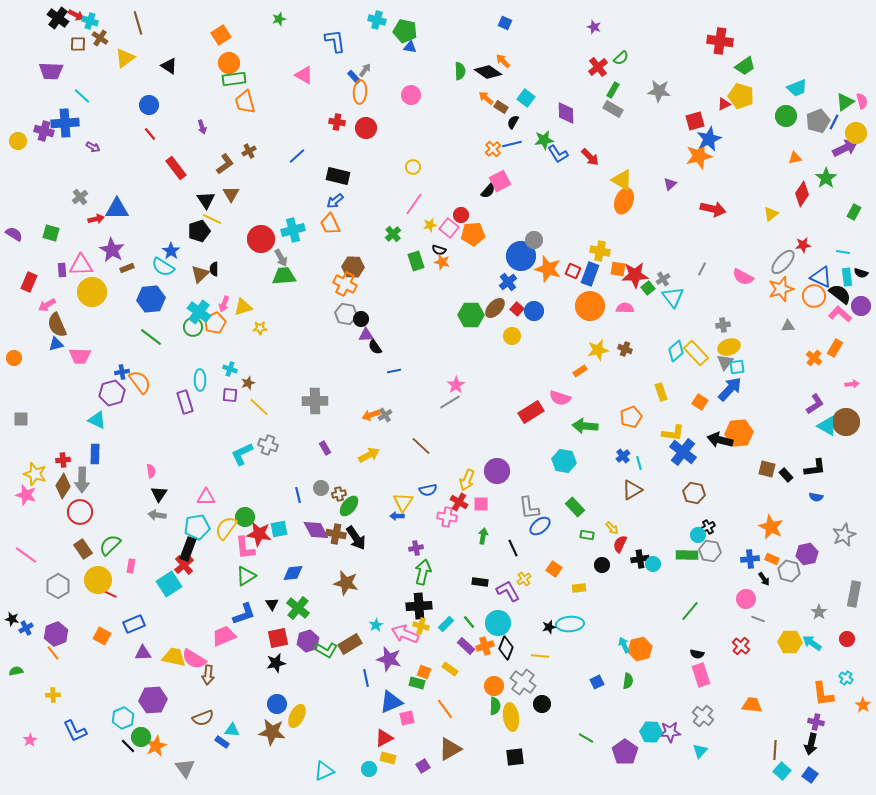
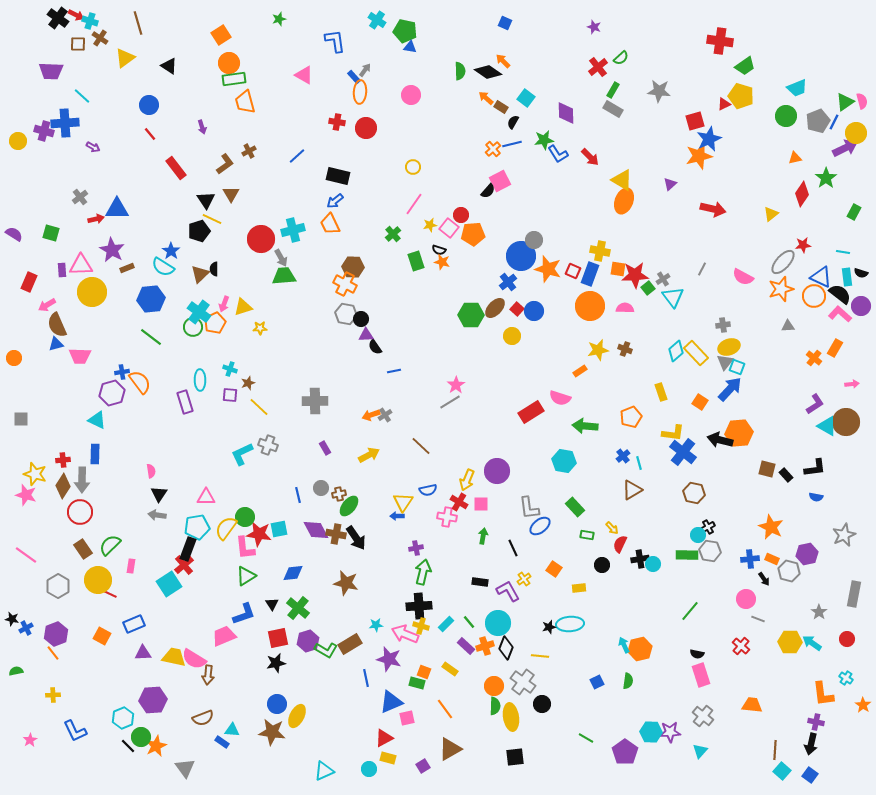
cyan cross at (377, 20): rotated 18 degrees clockwise
cyan square at (737, 367): rotated 28 degrees clockwise
cyan star at (376, 625): rotated 24 degrees clockwise
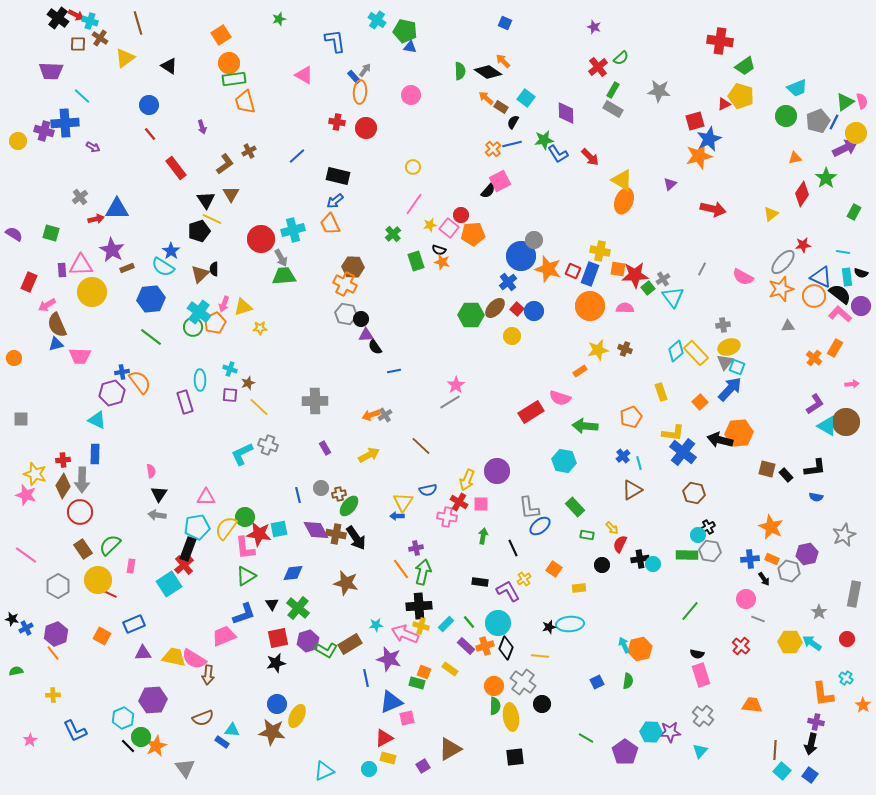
orange square at (700, 402): rotated 14 degrees clockwise
orange line at (445, 709): moved 44 px left, 140 px up
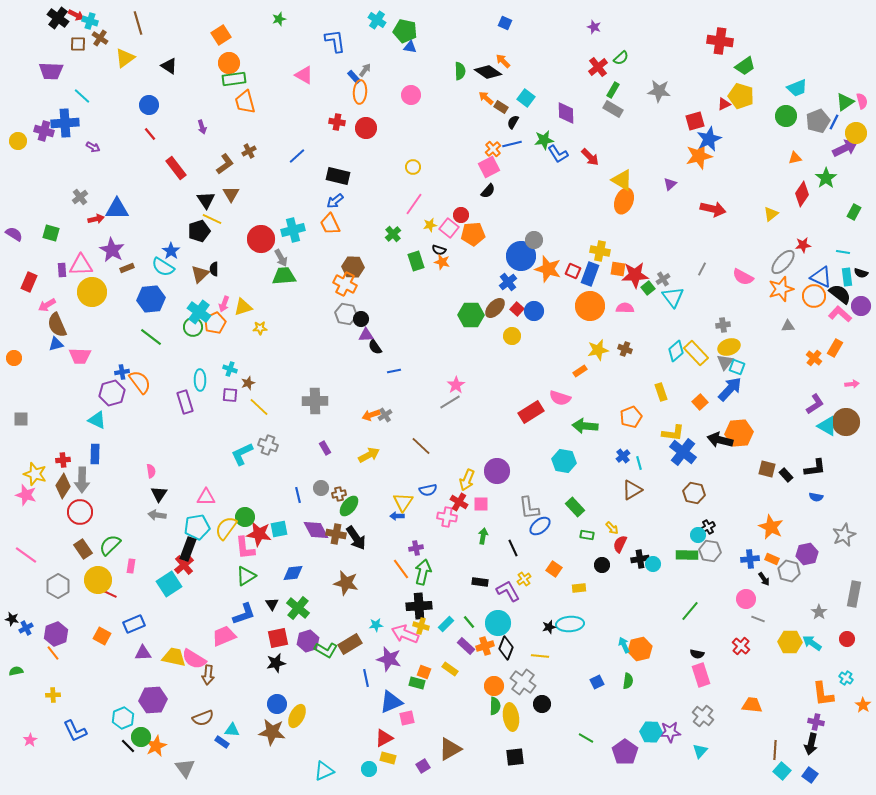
pink square at (500, 181): moved 11 px left, 14 px up
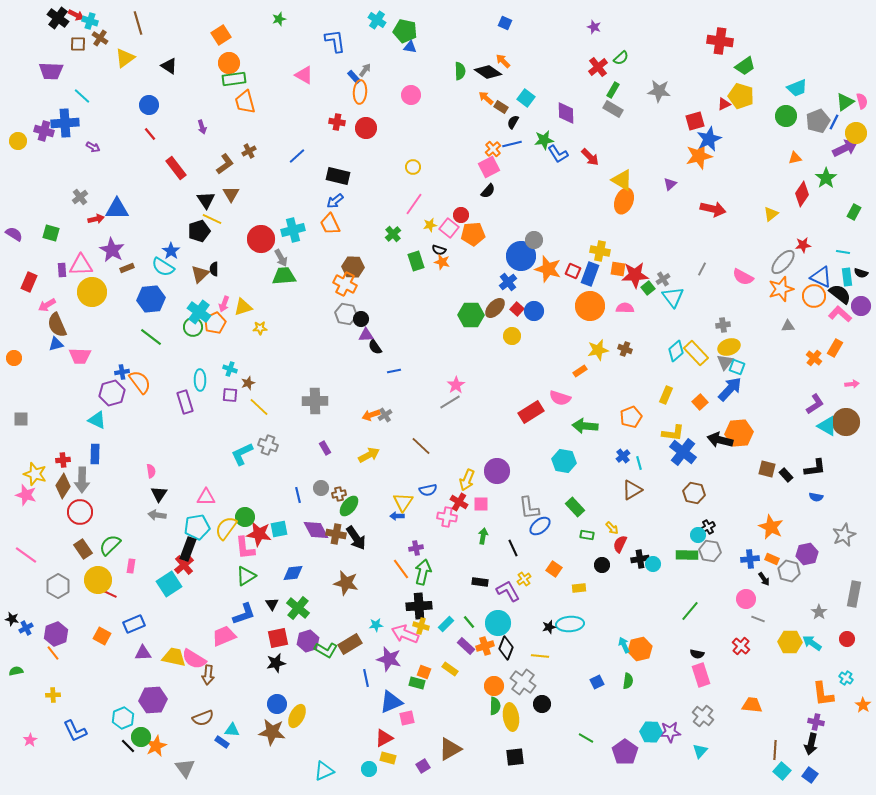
yellow rectangle at (661, 392): moved 5 px right, 3 px down; rotated 42 degrees clockwise
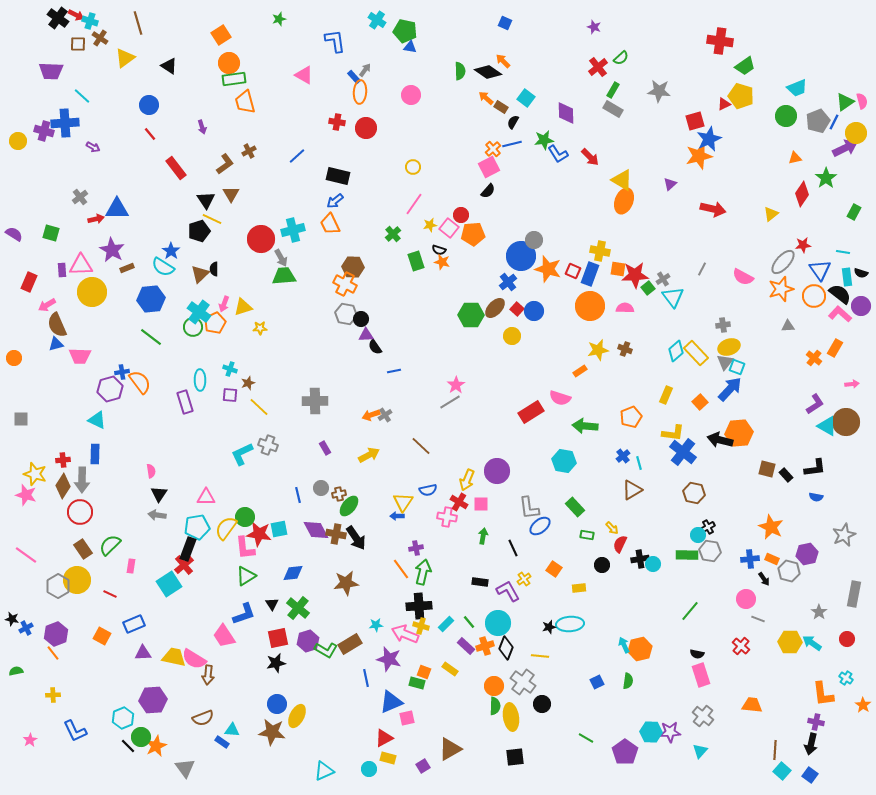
blue triangle at (821, 277): moved 1 px left, 7 px up; rotated 30 degrees clockwise
purple hexagon at (112, 393): moved 2 px left, 4 px up
yellow circle at (98, 580): moved 21 px left
brown star at (346, 583): rotated 20 degrees counterclockwise
pink trapezoid at (224, 636): rotated 100 degrees counterclockwise
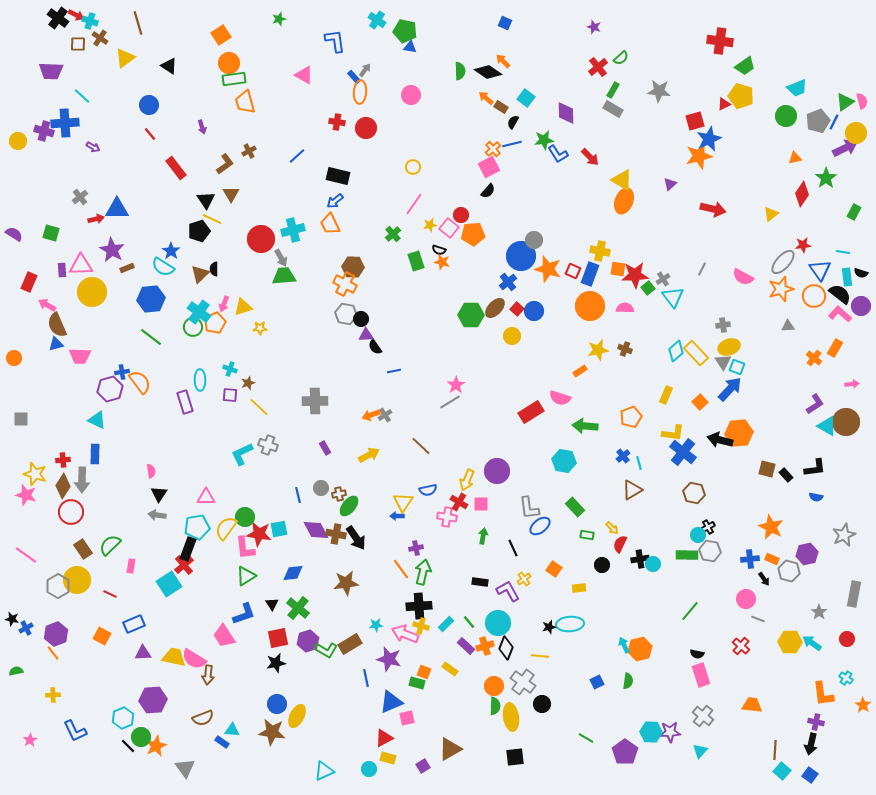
pink arrow at (47, 305): rotated 60 degrees clockwise
gray triangle at (725, 362): moved 2 px left; rotated 12 degrees counterclockwise
red circle at (80, 512): moved 9 px left
